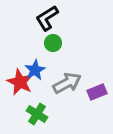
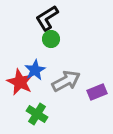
green circle: moved 2 px left, 4 px up
gray arrow: moved 1 px left, 2 px up
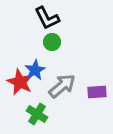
black L-shape: rotated 84 degrees counterclockwise
green circle: moved 1 px right, 3 px down
gray arrow: moved 4 px left, 5 px down; rotated 12 degrees counterclockwise
purple rectangle: rotated 18 degrees clockwise
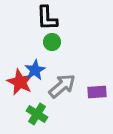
black L-shape: rotated 24 degrees clockwise
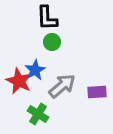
red star: moved 1 px left, 1 px up
green cross: moved 1 px right
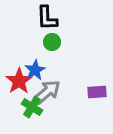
red star: rotated 12 degrees clockwise
gray arrow: moved 15 px left, 6 px down
green cross: moved 6 px left, 7 px up
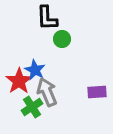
green circle: moved 10 px right, 3 px up
blue star: rotated 15 degrees counterclockwise
gray arrow: rotated 72 degrees counterclockwise
green cross: rotated 25 degrees clockwise
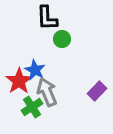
purple rectangle: moved 1 px up; rotated 42 degrees counterclockwise
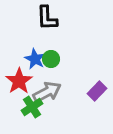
green circle: moved 11 px left, 20 px down
blue star: moved 11 px up
gray arrow: rotated 84 degrees clockwise
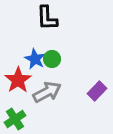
green circle: moved 1 px right
red star: moved 1 px left, 1 px up
green cross: moved 17 px left, 12 px down
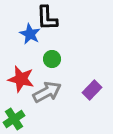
blue star: moved 5 px left, 25 px up
red star: moved 3 px right, 1 px up; rotated 24 degrees counterclockwise
purple rectangle: moved 5 px left, 1 px up
green cross: moved 1 px left
